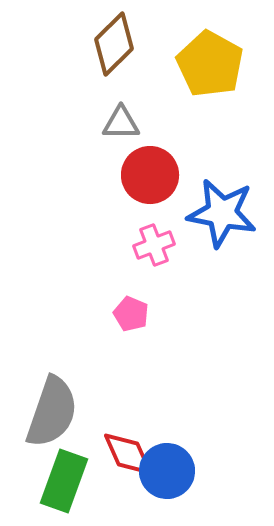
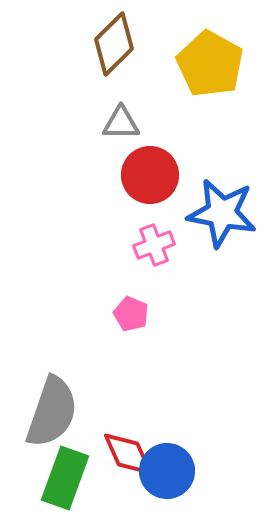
green rectangle: moved 1 px right, 3 px up
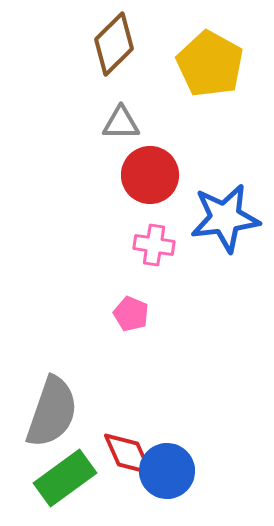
blue star: moved 3 px right, 5 px down; rotated 18 degrees counterclockwise
pink cross: rotated 30 degrees clockwise
green rectangle: rotated 34 degrees clockwise
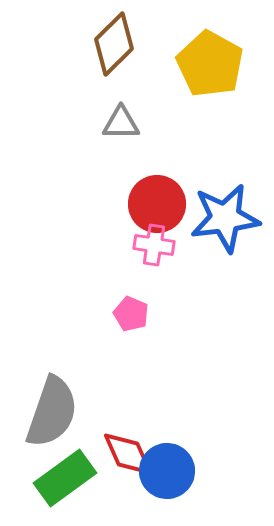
red circle: moved 7 px right, 29 px down
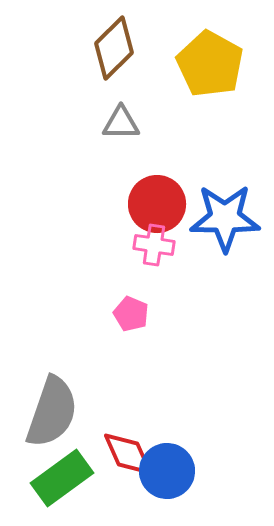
brown diamond: moved 4 px down
blue star: rotated 8 degrees clockwise
green rectangle: moved 3 px left
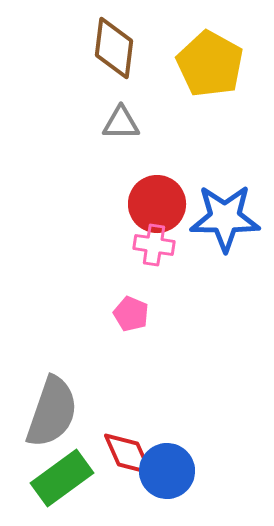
brown diamond: rotated 38 degrees counterclockwise
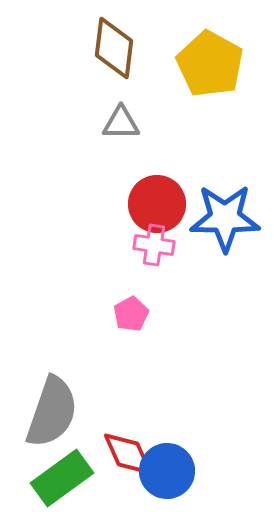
pink pentagon: rotated 20 degrees clockwise
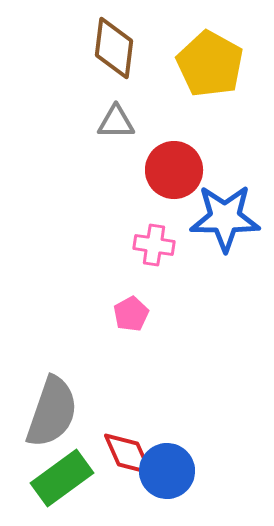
gray triangle: moved 5 px left, 1 px up
red circle: moved 17 px right, 34 px up
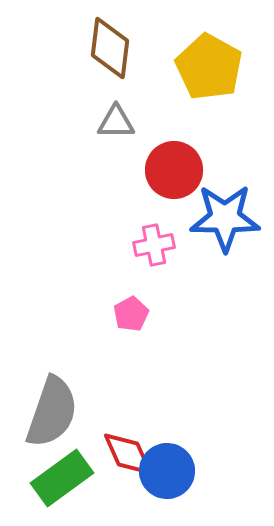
brown diamond: moved 4 px left
yellow pentagon: moved 1 px left, 3 px down
pink cross: rotated 21 degrees counterclockwise
